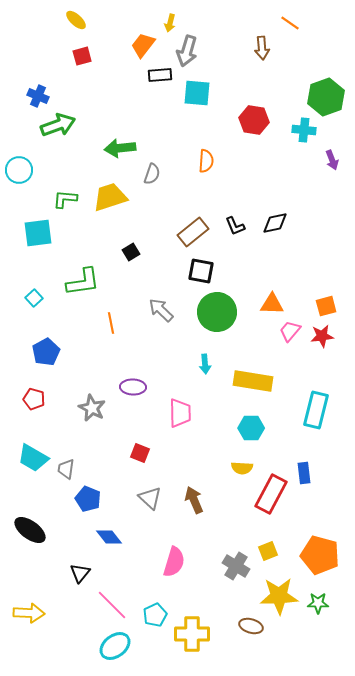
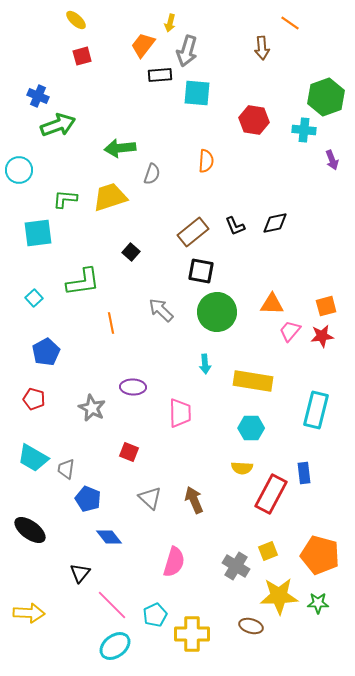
black square at (131, 252): rotated 18 degrees counterclockwise
red square at (140, 453): moved 11 px left, 1 px up
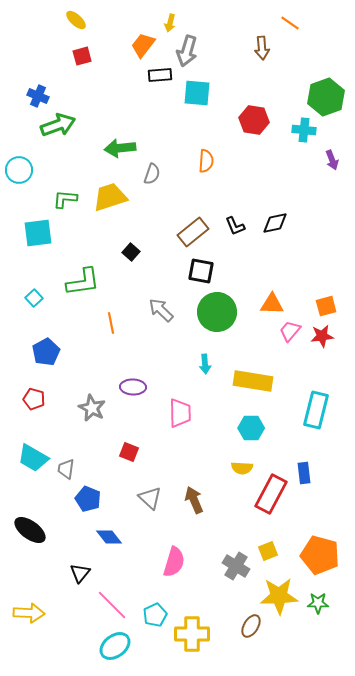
brown ellipse at (251, 626): rotated 75 degrees counterclockwise
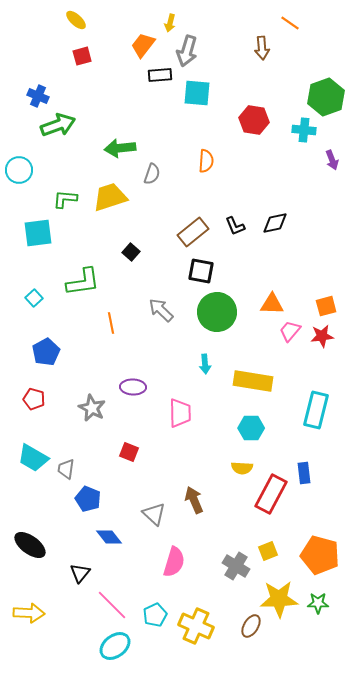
gray triangle at (150, 498): moved 4 px right, 16 px down
black ellipse at (30, 530): moved 15 px down
yellow star at (279, 596): moved 3 px down
yellow cross at (192, 634): moved 4 px right, 8 px up; rotated 24 degrees clockwise
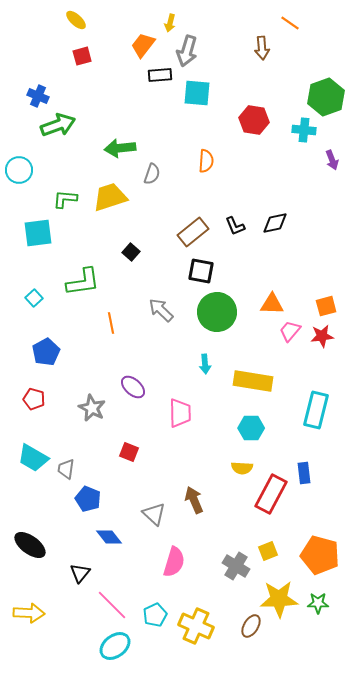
purple ellipse at (133, 387): rotated 40 degrees clockwise
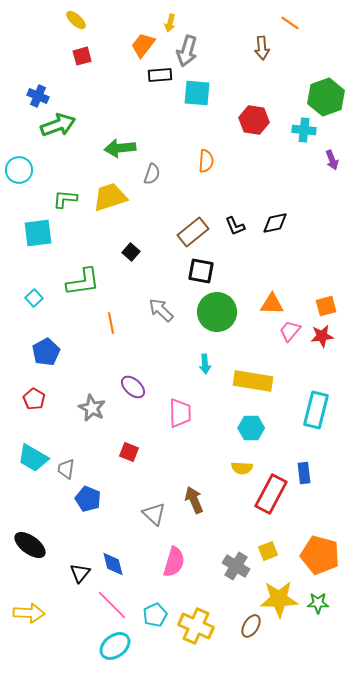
red pentagon at (34, 399): rotated 15 degrees clockwise
blue diamond at (109, 537): moved 4 px right, 27 px down; rotated 24 degrees clockwise
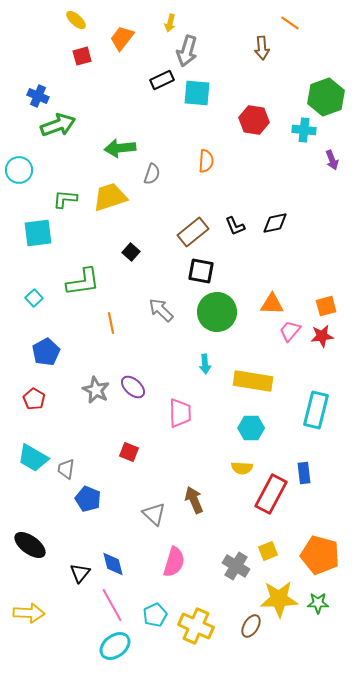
orange trapezoid at (143, 45): moved 21 px left, 7 px up
black rectangle at (160, 75): moved 2 px right, 5 px down; rotated 20 degrees counterclockwise
gray star at (92, 408): moved 4 px right, 18 px up
pink line at (112, 605): rotated 16 degrees clockwise
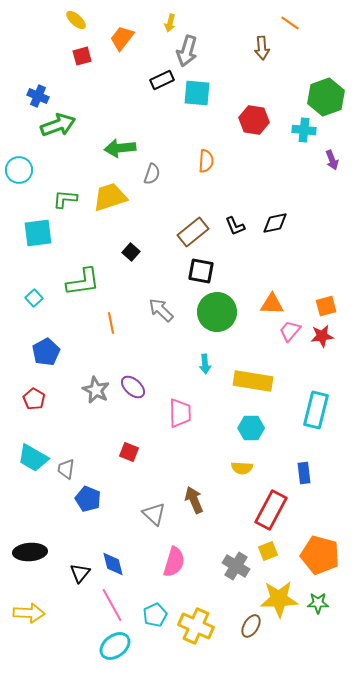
red rectangle at (271, 494): moved 16 px down
black ellipse at (30, 545): moved 7 px down; rotated 40 degrees counterclockwise
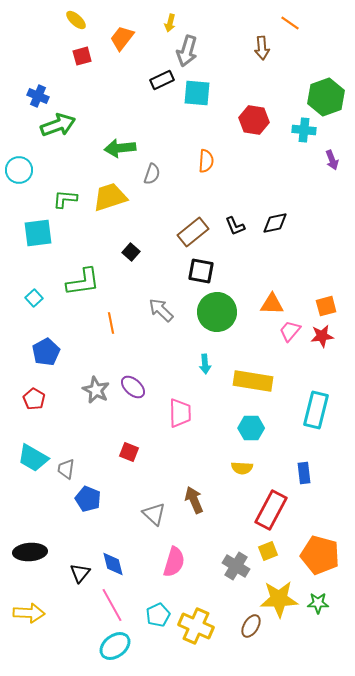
cyan pentagon at (155, 615): moved 3 px right
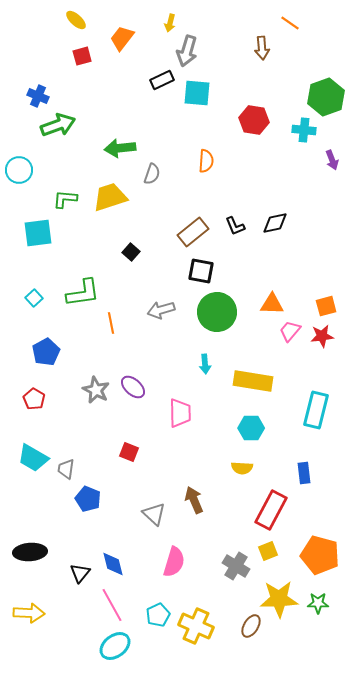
green L-shape at (83, 282): moved 11 px down
gray arrow at (161, 310): rotated 60 degrees counterclockwise
